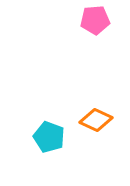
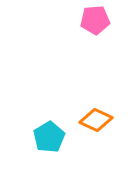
cyan pentagon: rotated 20 degrees clockwise
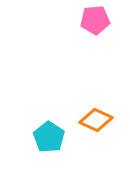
cyan pentagon: rotated 8 degrees counterclockwise
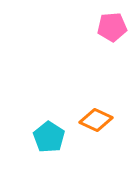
pink pentagon: moved 17 px right, 7 px down
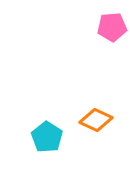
cyan pentagon: moved 2 px left
